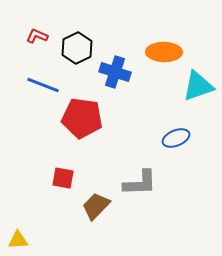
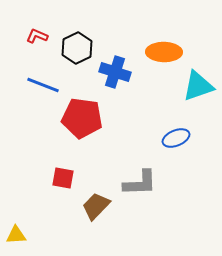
yellow triangle: moved 2 px left, 5 px up
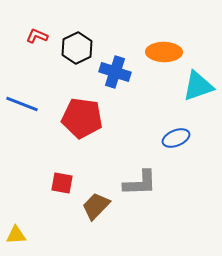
blue line: moved 21 px left, 19 px down
red square: moved 1 px left, 5 px down
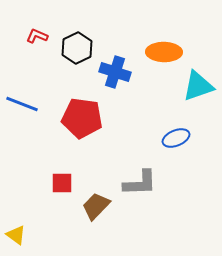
red square: rotated 10 degrees counterclockwise
yellow triangle: rotated 40 degrees clockwise
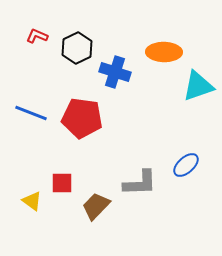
blue line: moved 9 px right, 9 px down
blue ellipse: moved 10 px right, 27 px down; rotated 20 degrees counterclockwise
yellow triangle: moved 16 px right, 34 px up
